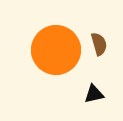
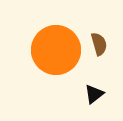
black triangle: rotated 25 degrees counterclockwise
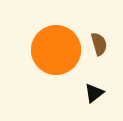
black triangle: moved 1 px up
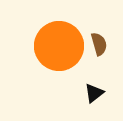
orange circle: moved 3 px right, 4 px up
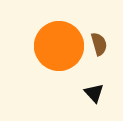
black triangle: rotated 35 degrees counterclockwise
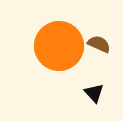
brown semicircle: rotated 50 degrees counterclockwise
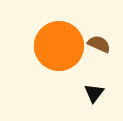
black triangle: rotated 20 degrees clockwise
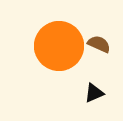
black triangle: rotated 30 degrees clockwise
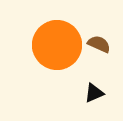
orange circle: moved 2 px left, 1 px up
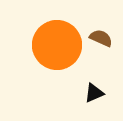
brown semicircle: moved 2 px right, 6 px up
